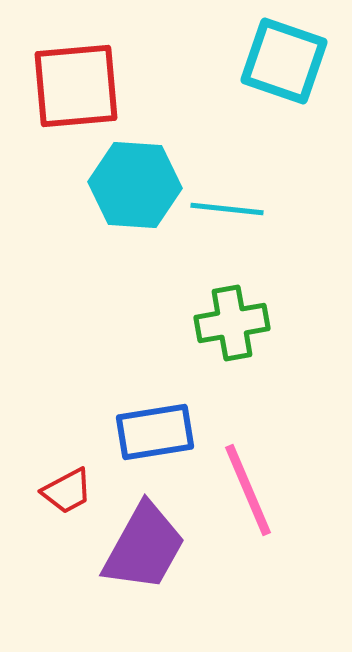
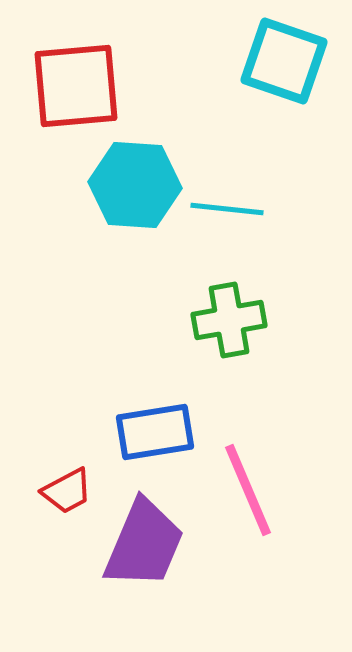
green cross: moved 3 px left, 3 px up
purple trapezoid: moved 3 px up; rotated 6 degrees counterclockwise
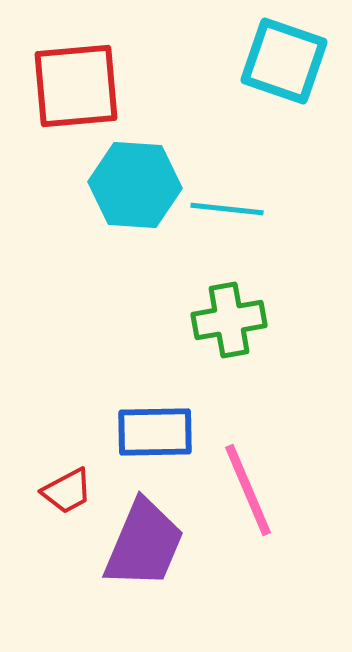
blue rectangle: rotated 8 degrees clockwise
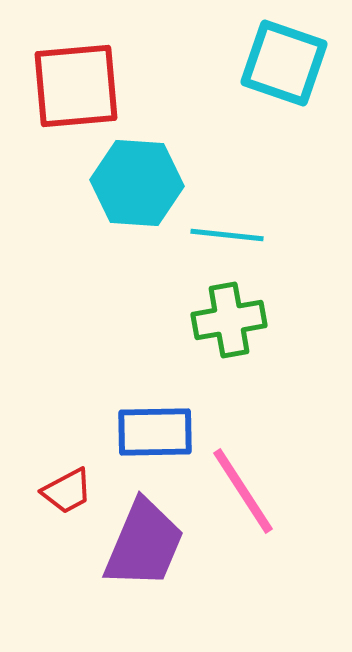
cyan square: moved 2 px down
cyan hexagon: moved 2 px right, 2 px up
cyan line: moved 26 px down
pink line: moved 5 px left, 1 px down; rotated 10 degrees counterclockwise
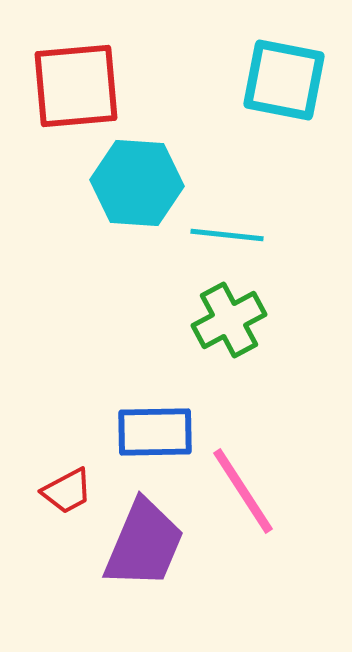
cyan square: moved 17 px down; rotated 8 degrees counterclockwise
green cross: rotated 18 degrees counterclockwise
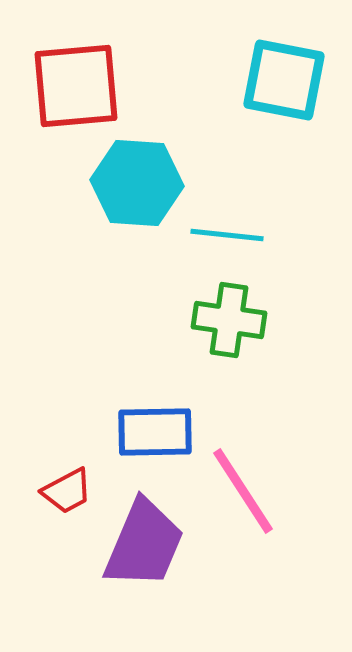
green cross: rotated 36 degrees clockwise
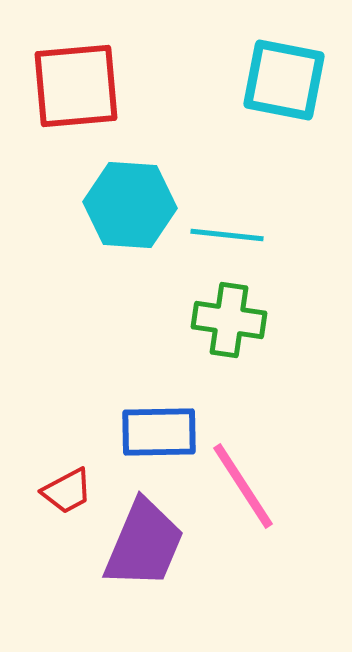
cyan hexagon: moved 7 px left, 22 px down
blue rectangle: moved 4 px right
pink line: moved 5 px up
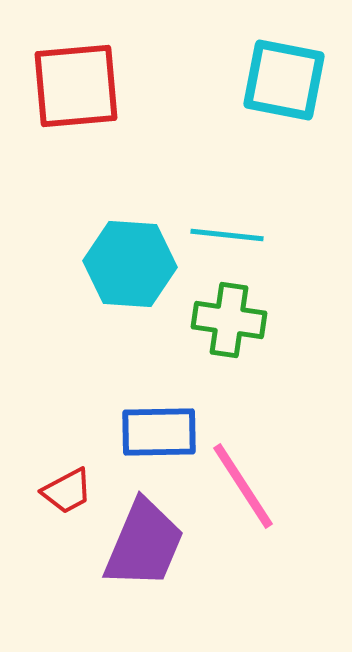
cyan hexagon: moved 59 px down
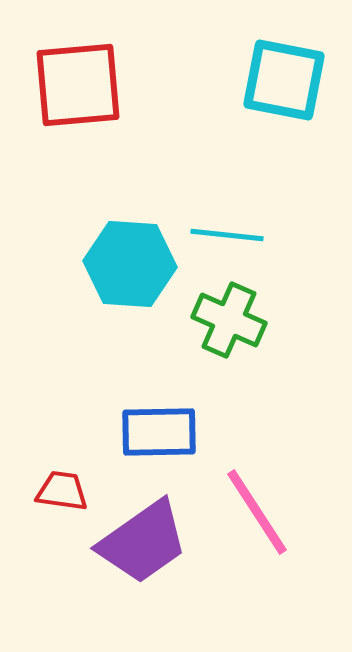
red square: moved 2 px right, 1 px up
green cross: rotated 16 degrees clockwise
pink line: moved 14 px right, 26 px down
red trapezoid: moved 5 px left; rotated 144 degrees counterclockwise
purple trapezoid: moved 1 px left, 2 px up; rotated 32 degrees clockwise
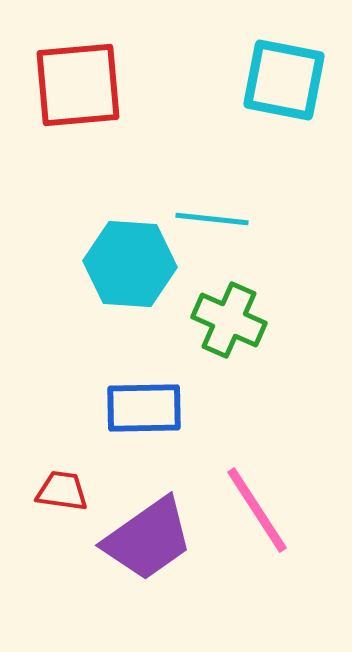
cyan line: moved 15 px left, 16 px up
blue rectangle: moved 15 px left, 24 px up
pink line: moved 2 px up
purple trapezoid: moved 5 px right, 3 px up
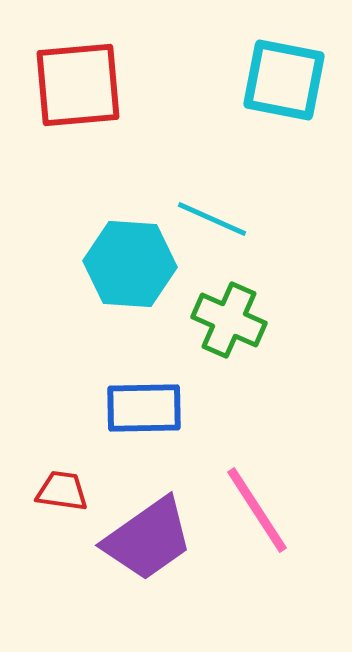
cyan line: rotated 18 degrees clockwise
